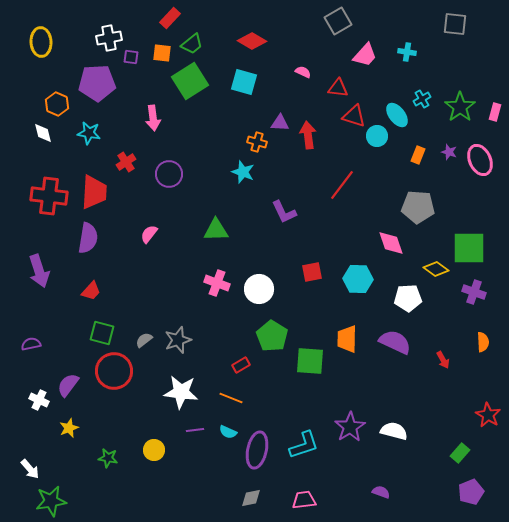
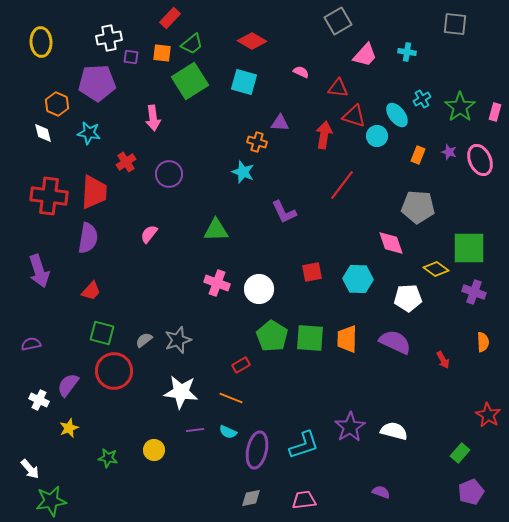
pink semicircle at (303, 72): moved 2 px left
red arrow at (308, 135): moved 16 px right; rotated 16 degrees clockwise
green square at (310, 361): moved 23 px up
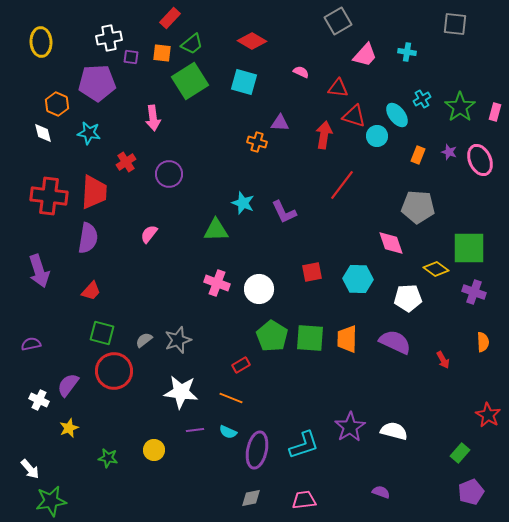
cyan star at (243, 172): moved 31 px down
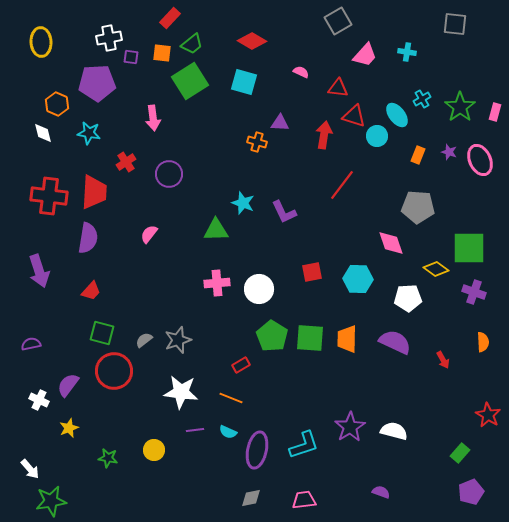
pink cross at (217, 283): rotated 25 degrees counterclockwise
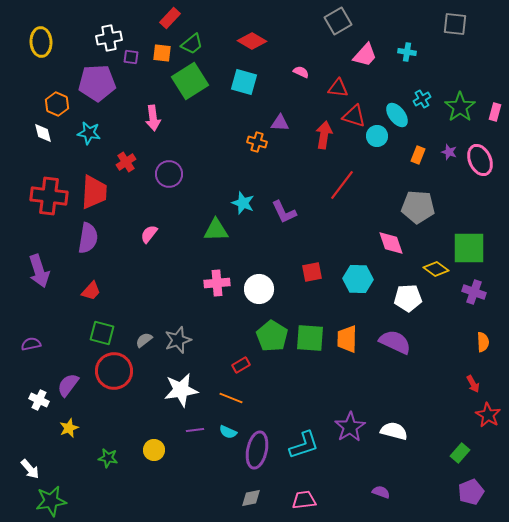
red arrow at (443, 360): moved 30 px right, 24 px down
white star at (181, 392): moved 2 px up; rotated 16 degrees counterclockwise
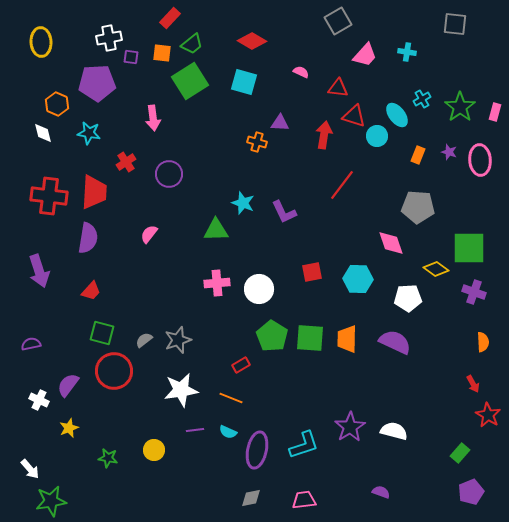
pink ellipse at (480, 160): rotated 20 degrees clockwise
